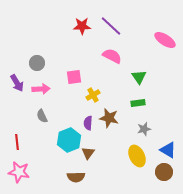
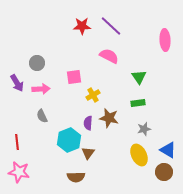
pink ellipse: rotated 55 degrees clockwise
pink semicircle: moved 3 px left
yellow ellipse: moved 2 px right, 1 px up
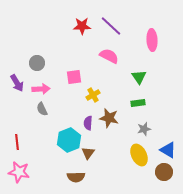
pink ellipse: moved 13 px left
gray semicircle: moved 7 px up
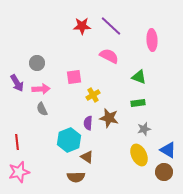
green triangle: rotated 35 degrees counterclockwise
brown triangle: moved 1 px left, 4 px down; rotated 32 degrees counterclockwise
pink star: rotated 25 degrees counterclockwise
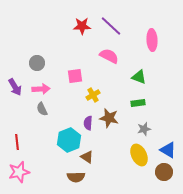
pink square: moved 1 px right, 1 px up
purple arrow: moved 2 px left, 4 px down
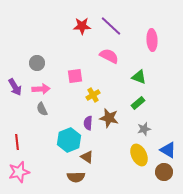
green rectangle: rotated 32 degrees counterclockwise
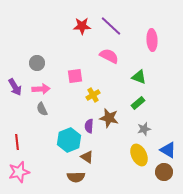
purple semicircle: moved 1 px right, 3 px down
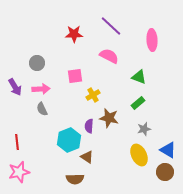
red star: moved 8 px left, 8 px down
brown circle: moved 1 px right
brown semicircle: moved 1 px left, 2 px down
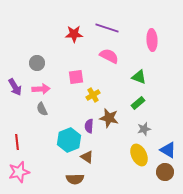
purple line: moved 4 px left, 2 px down; rotated 25 degrees counterclockwise
pink square: moved 1 px right, 1 px down
